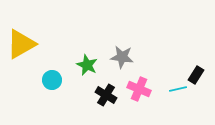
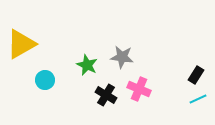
cyan circle: moved 7 px left
cyan line: moved 20 px right, 10 px down; rotated 12 degrees counterclockwise
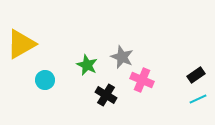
gray star: rotated 15 degrees clockwise
black rectangle: rotated 24 degrees clockwise
pink cross: moved 3 px right, 9 px up
